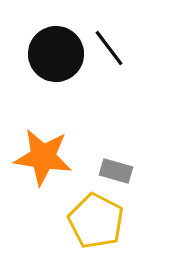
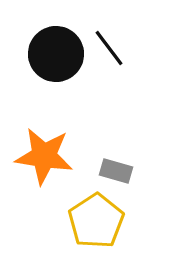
orange star: moved 1 px right, 1 px up
yellow pentagon: rotated 12 degrees clockwise
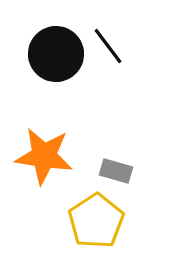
black line: moved 1 px left, 2 px up
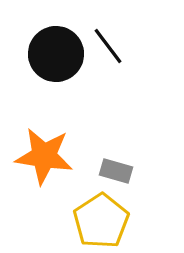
yellow pentagon: moved 5 px right
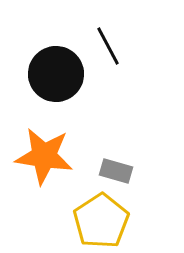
black line: rotated 9 degrees clockwise
black circle: moved 20 px down
